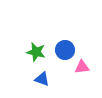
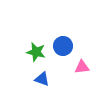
blue circle: moved 2 px left, 4 px up
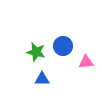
pink triangle: moved 4 px right, 5 px up
blue triangle: rotated 21 degrees counterclockwise
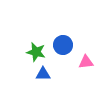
blue circle: moved 1 px up
blue triangle: moved 1 px right, 5 px up
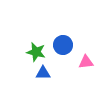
blue triangle: moved 1 px up
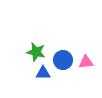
blue circle: moved 15 px down
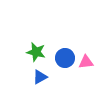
blue circle: moved 2 px right, 2 px up
blue triangle: moved 3 px left, 4 px down; rotated 28 degrees counterclockwise
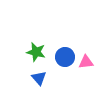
blue circle: moved 1 px up
blue triangle: moved 1 px left, 1 px down; rotated 42 degrees counterclockwise
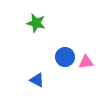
green star: moved 29 px up
blue triangle: moved 2 px left, 2 px down; rotated 21 degrees counterclockwise
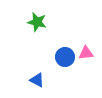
green star: moved 1 px right, 1 px up
pink triangle: moved 9 px up
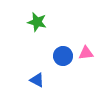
blue circle: moved 2 px left, 1 px up
